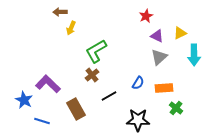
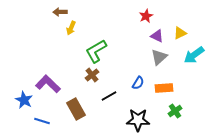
cyan arrow: rotated 55 degrees clockwise
green cross: moved 1 px left, 3 px down; rotated 16 degrees clockwise
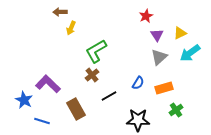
purple triangle: moved 1 px up; rotated 32 degrees clockwise
cyan arrow: moved 4 px left, 2 px up
orange rectangle: rotated 12 degrees counterclockwise
green cross: moved 1 px right, 1 px up
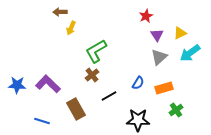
blue star: moved 7 px left, 15 px up; rotated 24 degrees counterclockwise
